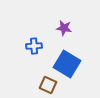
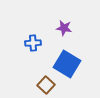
blue cross: moved 1 px left, 3 px up
brown square: moved 2 px left; rotated 18 degrees clockwise
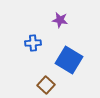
purple star: moved 4 px left, 8 px up
blue square: moved 2 px right, 4 px up
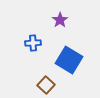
purple star: rotated 28 degrees clockwise
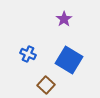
purple star: moved 4 px right, 1 px up
blue cross: moved 5 px left, 11 px down; rotated 28 degrees clockwise
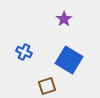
blue cross: moved 4 px left, 2 px up
brown square: moved 1 px right, 1 px down; rotated 30 degrees clockwise
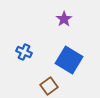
brown square: moved 2 px right; rotated 18 degrees counterclockwise
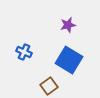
purple star: moved 4 px right, 6 px down; rotated 21 degrees clockwise
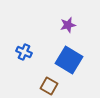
brown square: rotated 24 degrees counterclockwise
